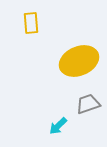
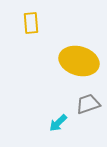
yellow ellipse: rotated 39 degrees clockwise
cyan arrow: moved 3 px up
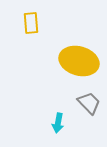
gray trapezoid: moved 1 px right, 1 px up; rotated 65 degrees clockwise
cyan arrow: rotated 36 degrees counterclockwise
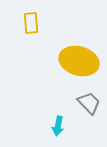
cyan arrow: moved 3 px down
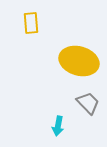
gray trapezoid: moved 1 px left
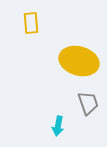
gray trapezoid: rotated 25 degrees clockwise
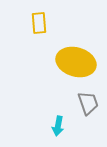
yellow rectangle: moved 8 px right
yellow ellipse: moved 3 px left, 1 px down
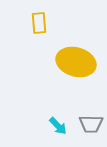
gray trapezoid: moved 3 px right, 21 px down; rotated 110 degrees clockwise
cyan arrow: rotated 54 degrees counterclockwise
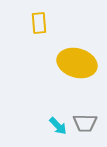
yellow ellipse: moved 1 px right, 1 px down
gray trapezoid: moved 6 px left, 1 px up
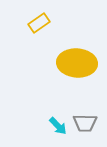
yellow rectangle: rotated 60 degrees clockwise
yellow ellipse: rotated 12 degrees counterclockwise
